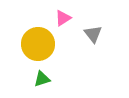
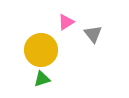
pink triangle: moved 3 px right, 4 px down
yellow circle: moved 3 px right, 6 px down
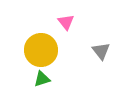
pink triangle: rotated 36 degrees counterclockwise
gray triangle: moved 8 px right, 17 px down
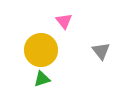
pink triangle: moved 2 px left, 1 px up
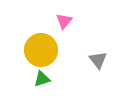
pink triangle: rotated 18 degrees clockwise
gray triangle: moved 3 px left, 9 px down
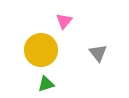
gray triangle: moved 7 px up
green triangle: moved 4 px right, 5 px down
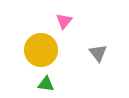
green triangle: rotated 24 degrees clockwise
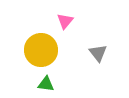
pink triangle: moved 1 px right
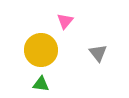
green triangle: moved 5 px left
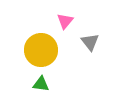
gray triangle: moved 8 px left, 11 px up
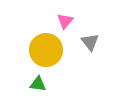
yellow circle: moved 5 px right
green triangle: moved 3 px left
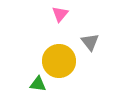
pink triangle: moved 5 px left, 7 px up
yellow circle: moved 13 px right, 11 px down
